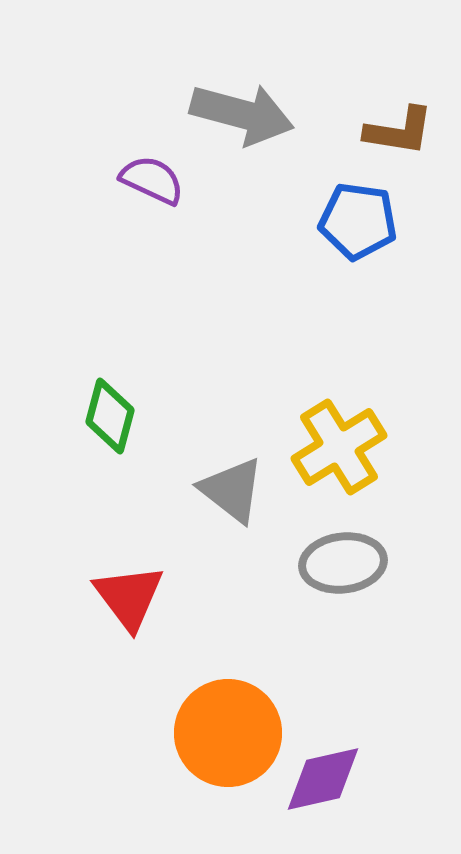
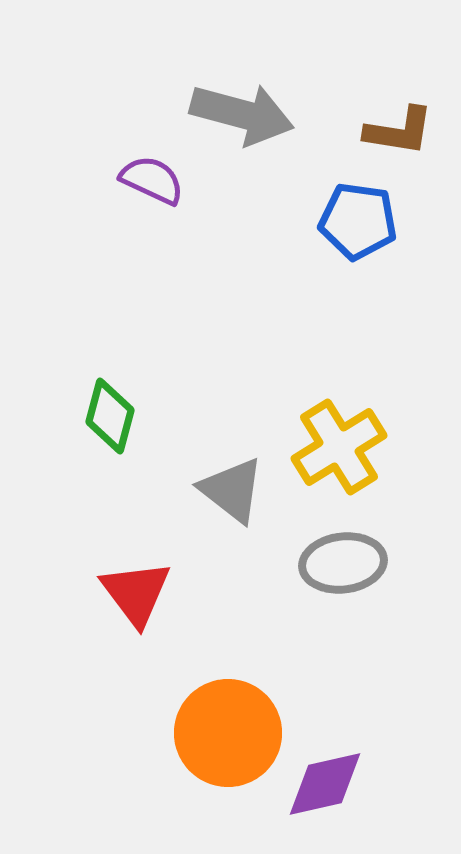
red triangle: moved 7 px right, 4 px up
purple diamond: moved 2 px right, 5 px down
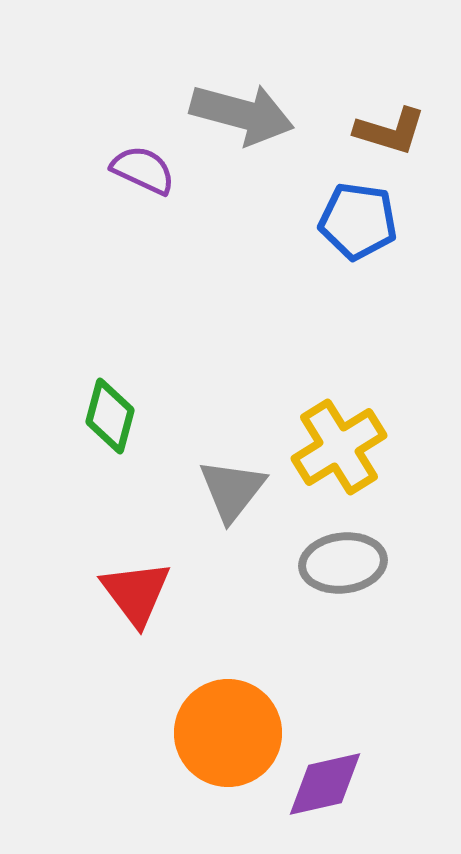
brown L-shape: moved 9 px left; rotated 8 degrees clockwise
purple semicircle: moved 9 px left, 10 px up
gray triangle: rotated 30 degrees clockwise
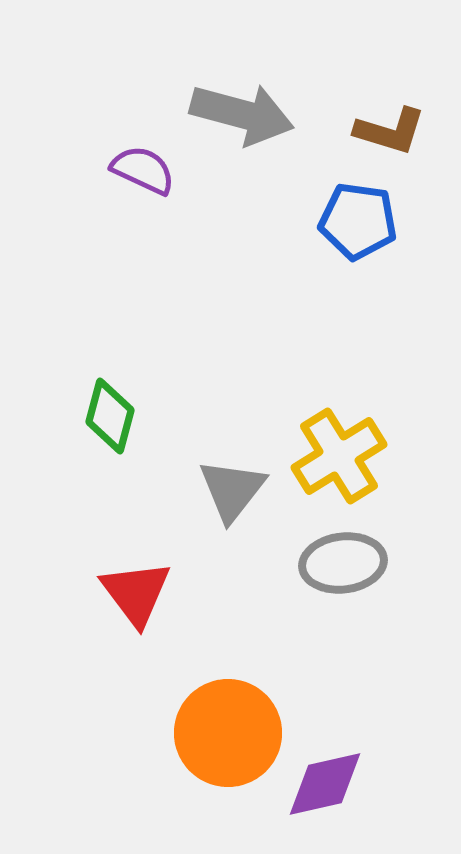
yellow cross: moved 9 px down
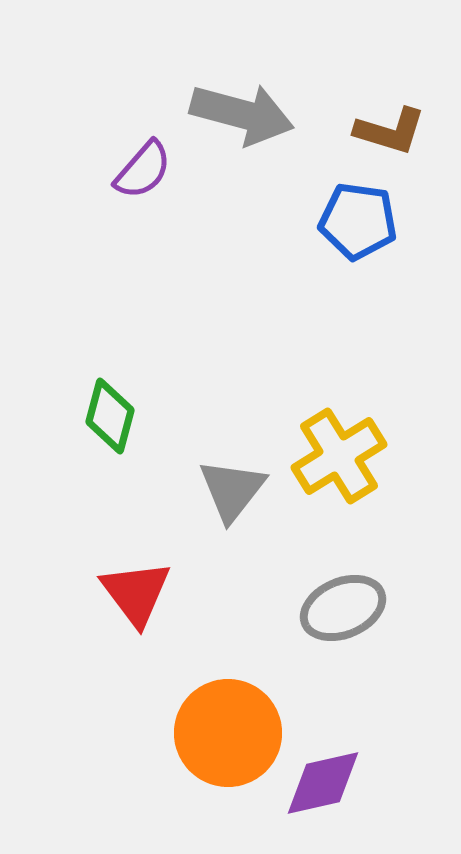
purple semicircle: rotated 106 degrees clockwise
gray ellipse: moved 45 px down; rotated 16 degrees counterclockwise
purple diamond: moved 2 px left, 1 px up
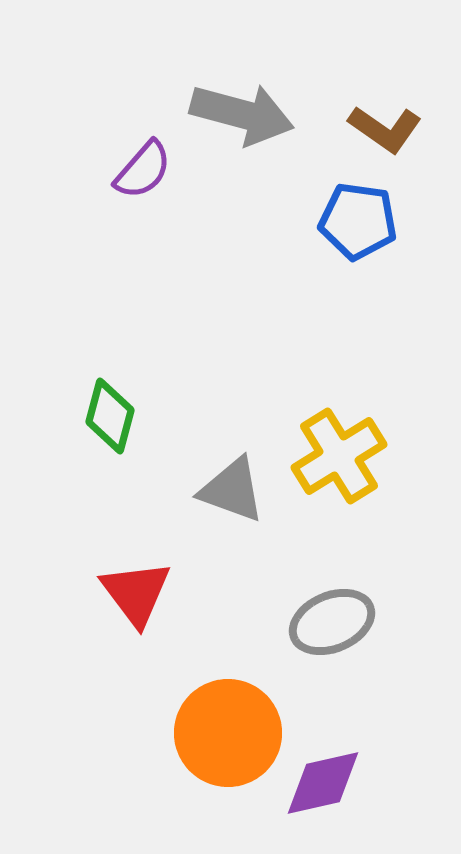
brown L-shape: moved 5 px left, 2 px up; rotated 18 degrees clockwise
gray triangle: rotated 48 degrees counterclockwise
gray ellipse: moved 11 px left, 14 px down
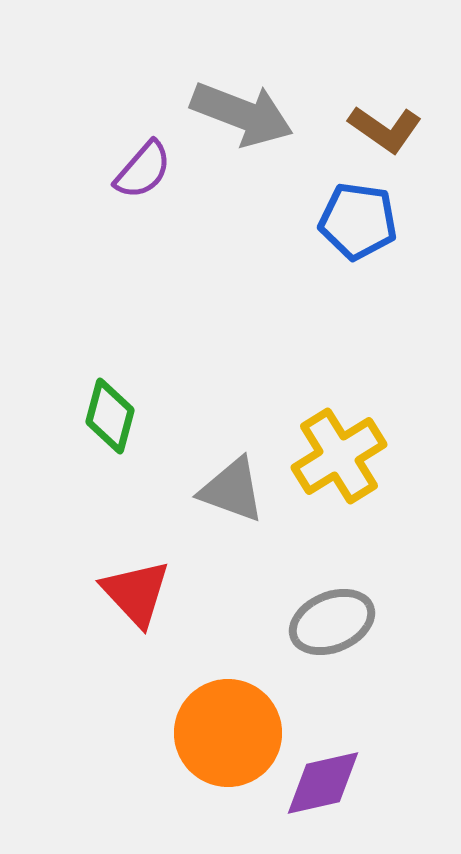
gray arrow: rotated 6 degrees clockwise
red triangle: rotated 6 degrees counterclockwise
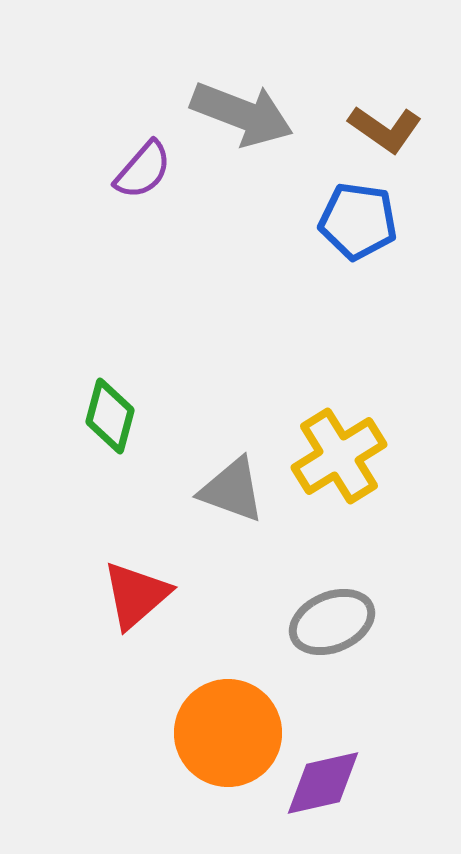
red triangle: moved 2 px down; rotated 32 degrees clockwise
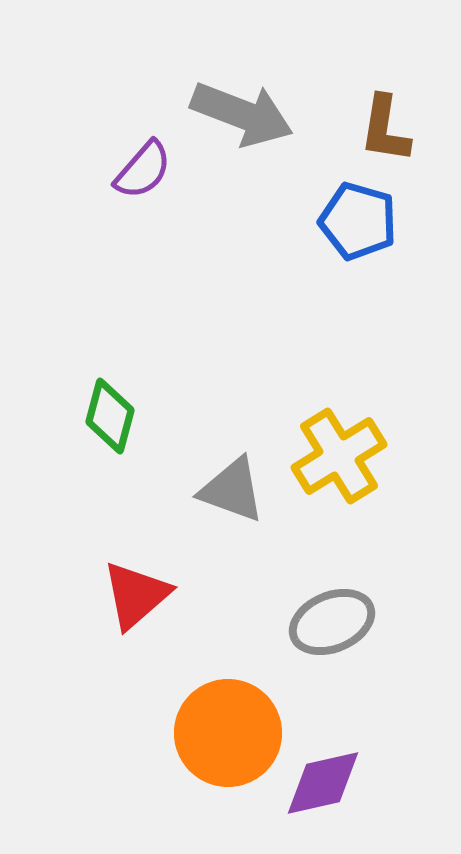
brown L-shape: rotated 64 degrees clockwise
blue pentagon: rotated 8 degrees clockwise
